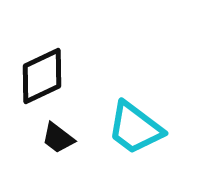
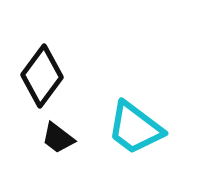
black diamond: rotated 28 degrees counterclockwise
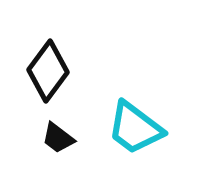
black diamond: moved 6 px right, 5 px up
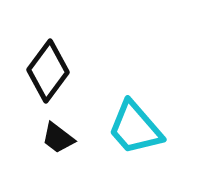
cyan trapezoid: rotated 12 degrees clockwise
